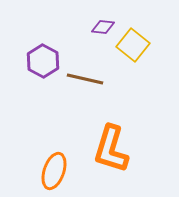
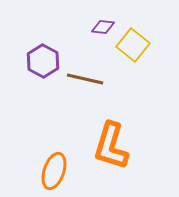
orange L-shape: moved 3 px up
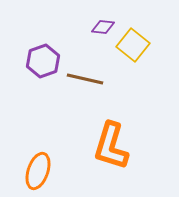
purple hexagon: rotated 12 degrees clockwise
orange ellipse: moved 16 px left
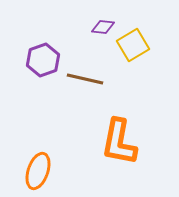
yellow square: rotated 20 degrees clockwise
purple hexagon: moved 1 px up
orange L-shape: moved 8 px right, 4 px up; rotated 6 degrees counterclockwise
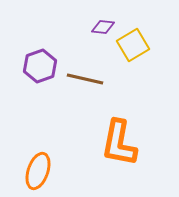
purple hexagon: moved 3 px left, 6 px down
orange L-shape: moved 1 px down
